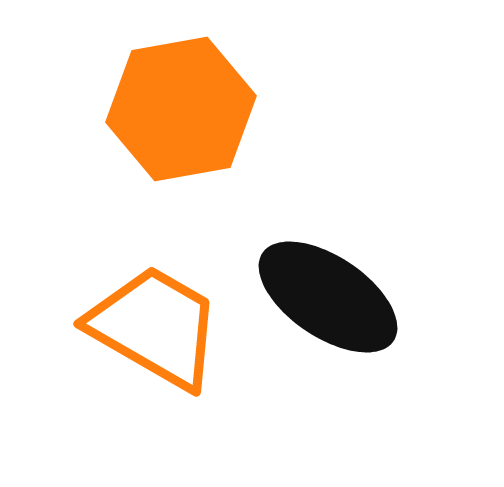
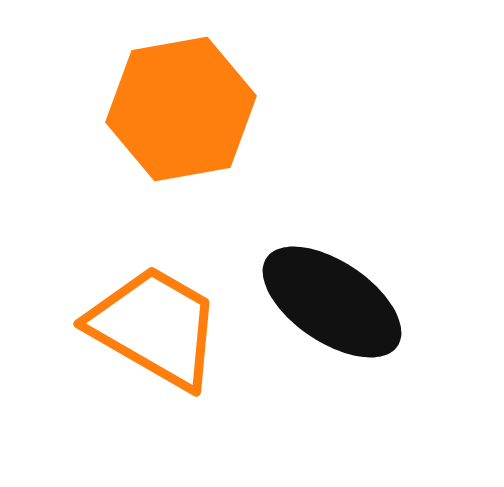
black ellipse: moved 4 px right, 5 px down
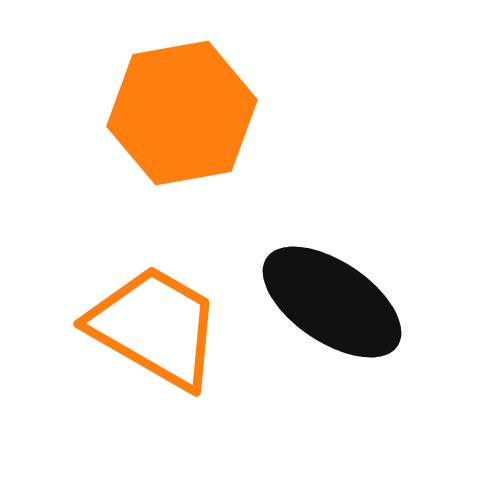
orange hexagon: moved 1 px right, 4 px down
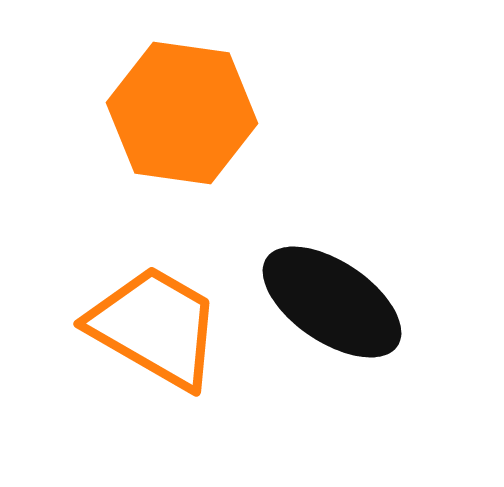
orange hexagon: rotated 18 degrees clockwise
